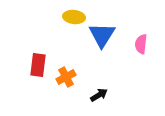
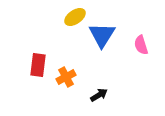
yellow ellipse: moved 1 px right; rotated 40 degrees counterclockwise
pink semicircle: moved 1 px down; rotated 24 degrees counterclockwise
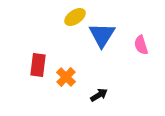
orange cross: rotated 18 degrees counterclockwise
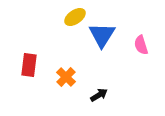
red rectangle: moved 9 px left
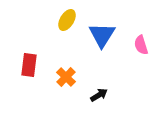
yellow ellipse: moved 8 px left, 3 px down; rotated 25 degrees counterclockwise
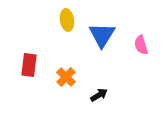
yellow ellipse: rotated 40 degrees counterclockwise
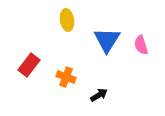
blue triangle: moved 5 px right, 5 px down
red rectangle: rotated 30 degrees clockwise
orange cross: rotated 24 degrees counterclockwise
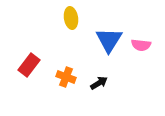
yellow ellipse: moved 4 px right, 2 px up
blue triangle: moved 2 px right
pink semicircle: rotated 66 degrees counterclockwise
black arrow: moved 12 px up
